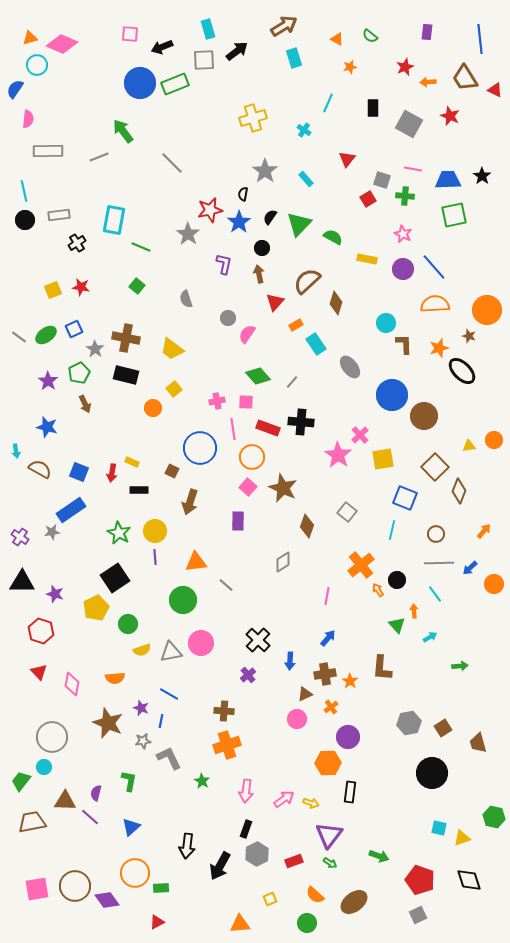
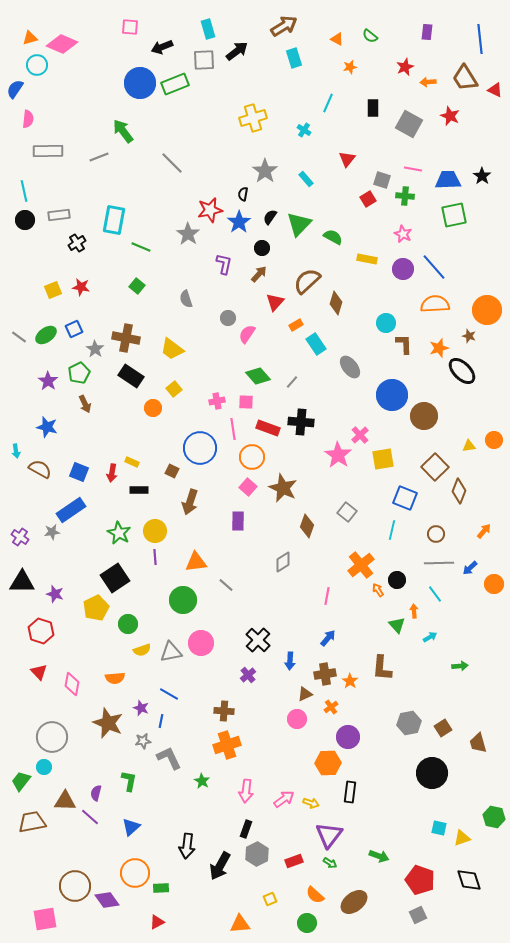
pink square at (130, 34): moved 7 px up
brown arrow at (259, 274): rotated 54 degrees clockwise
black rectangle at (126, 375): moved 5 px right, 1 px down; rotated 20 degrees clockwise
pink square at (37, 889): moved 8 px right, 30 px down
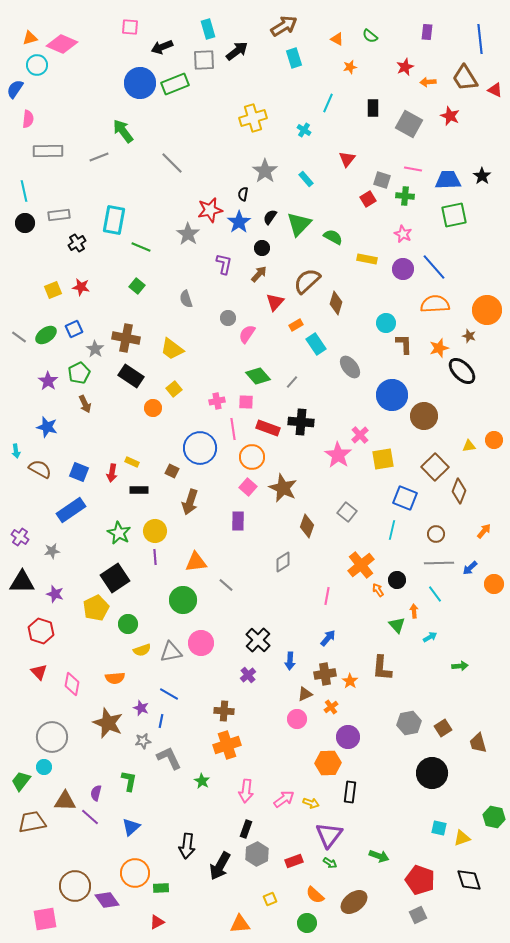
black circle at (25, 220): moved 3 px down
gray star at (52, 532): moved 19 px down
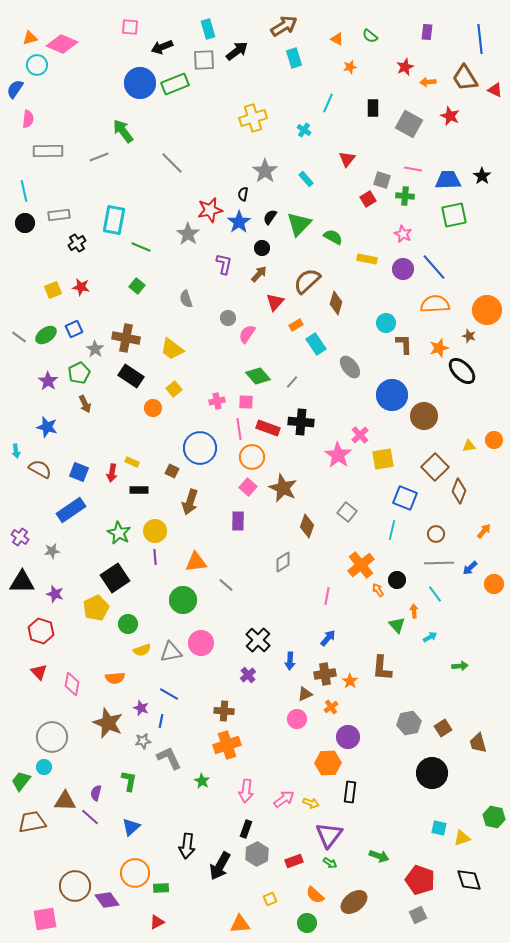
pink line at (233, 429): moved 6 px right
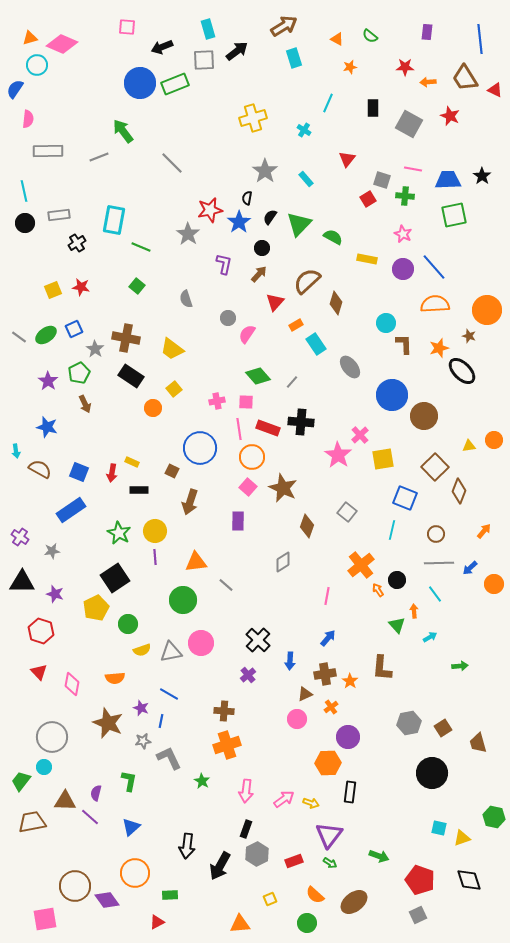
pink square at (130, 27): moved 3 px left
red star at (405, 67): rotated 24 degrees clockwise
black semicircle at (243, 194): moved 4 px right, 4 px down
green rectangle at (161, 888): moved 9 px right, 7 px down
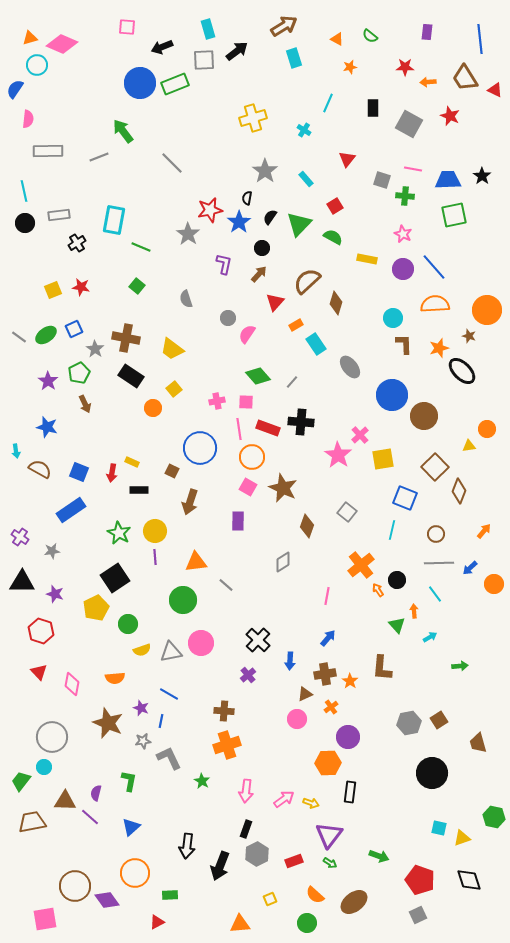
red square at (368, 199): moved 33 px left, 7 px down
cyan circle at (386, 323): moved 7 px right, 5 px up
orange circle at (494, 440): moved 7 px left, 11 px up
pink square at (248, 487): rotated 12 degrees counterclockwise
brown square at (443, 728): moved 4 px left, 8 px up
black arrow at (220, 866): rotated 8 degrees counterclockwise
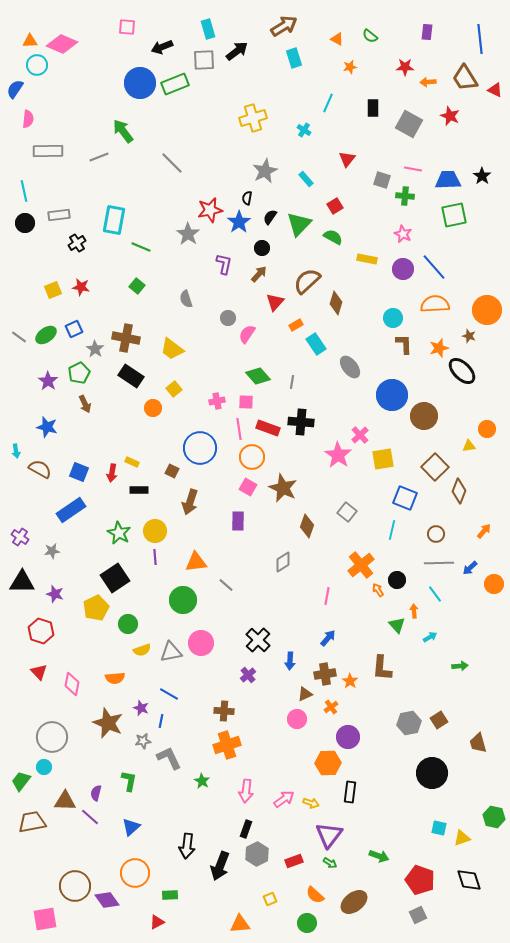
orange triangle at (30, 38): moved 3 px down; rotated 14 degrees clockwise
gray star at (265, 171): rotated 10 degrees clockwise
gray line at (292, 382): rotated 32 degrees counterclockwise
